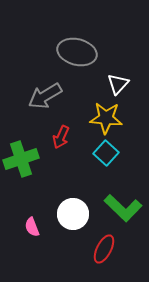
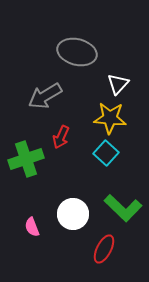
yellow star: moved 4 px right
green cross: moved 5 px right
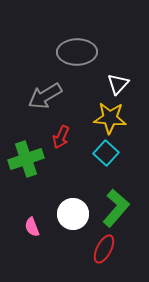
gray ellipse: rotated 15 degrees counterclockwise
green L-shape: moved 7 px left; rotated 93 degrees counterclockwise
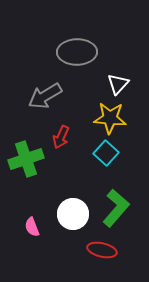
red ellipse: moved 2 px left, 1 px down; rotated 76 degrees clockwise
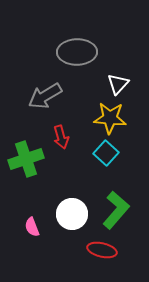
red arrow: rotated 40 degrees counterclockwise
green L-shape: moved 2 px down
white circle: moved 1 px left
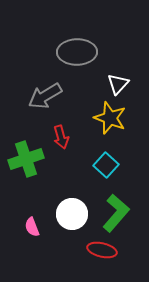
yellow star: rotated 16 degrees clockwise
cyan square: moved 12 px down
green L-shape: moved 3 px down
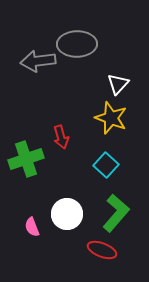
gray ellipse: moved 8 px up
gray arrow: moved 7 px left, 35 px up; rotated 24 degrees clockwise
yellow star: moved 1 px right
white circle: moved 5 px left
red ellipse: rotated 8 degrees clockwise
